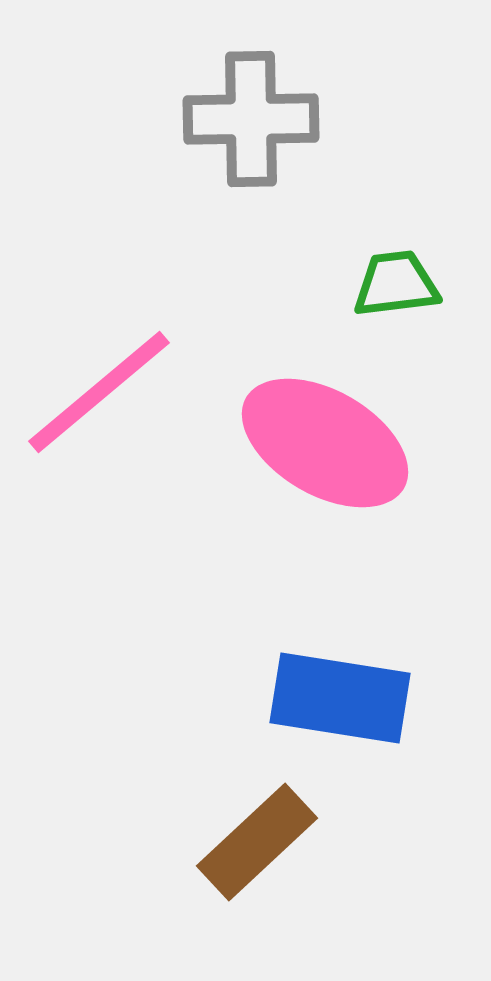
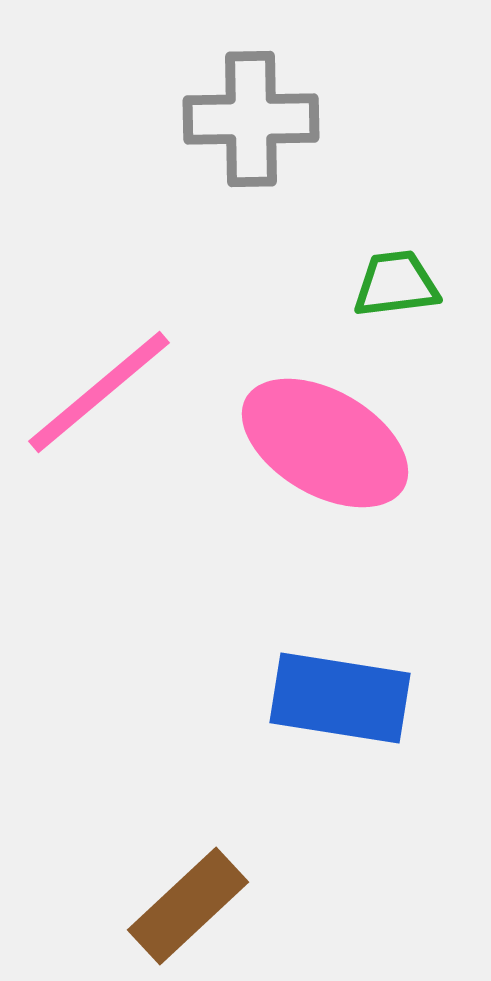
brown rectangle: moved 69 px left, 64 px down
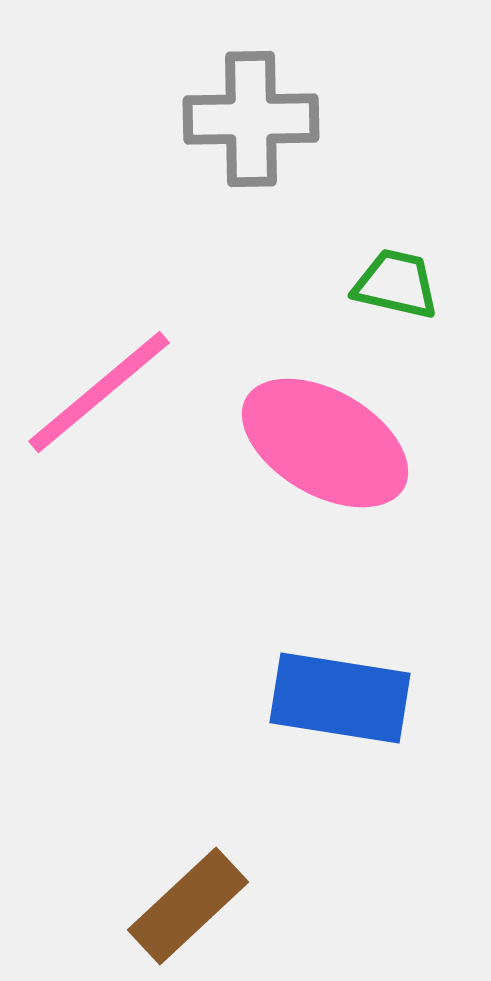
green trapezoid: rotated 20 degrees clockwise
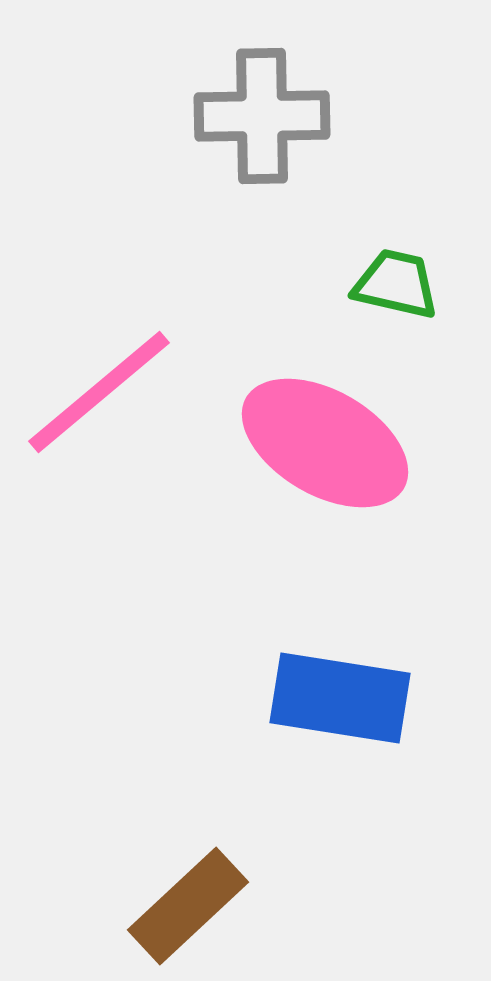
gray cross: moved 11 px right, 3 px up
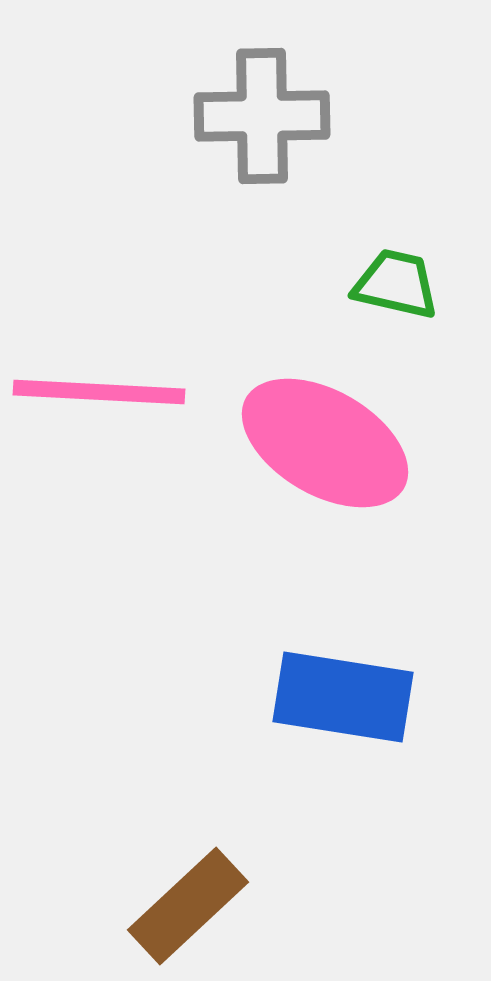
pink line: rotated 43 degrees clockwise
blue rectangle: moved 3 px right, 1 px up
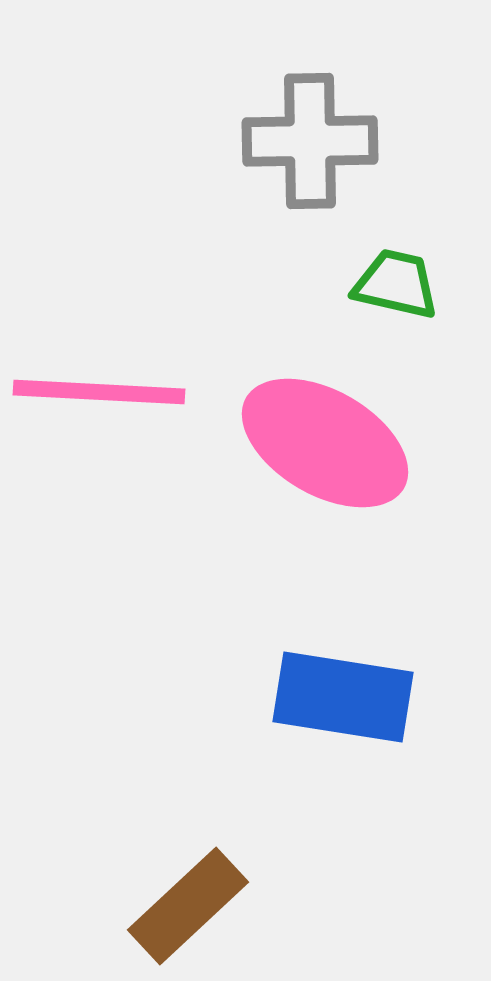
gray cross: moved 48 px right, 25 px down
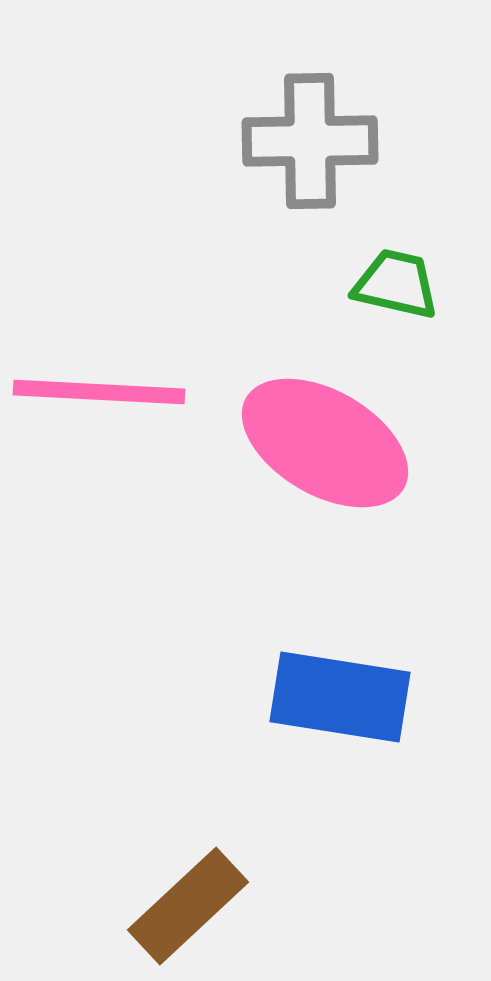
blue rectangle: moved 3 px left
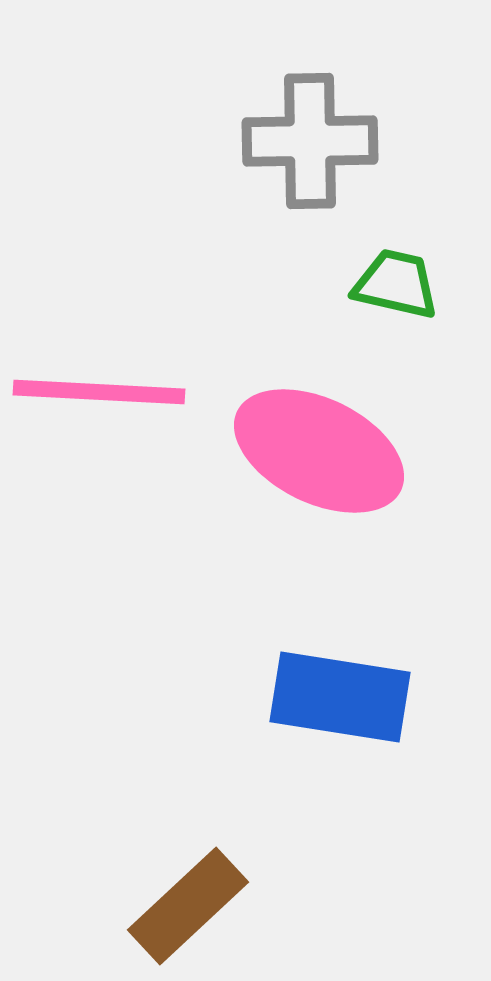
pink ellipse: moved 6 px left, 8 px down; rotated 4 degrees counterclockwise
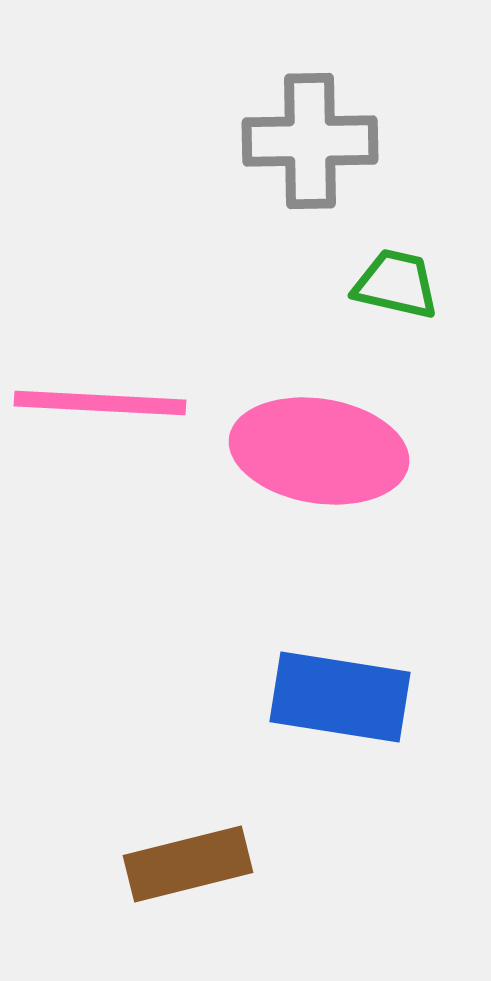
pink line: moved 1 px right, 11 px down
pink ellipse: rotated 17 degrees counterclockwise
brown rectangle: moved 42 px up; rotated 29 degrees clockwise
